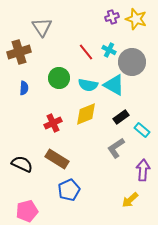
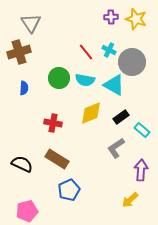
purple cross: moved 1 px left; rotated 16 degrees clockwise
gray triangle: moved 11 px left, 4 px up
cyan semicircle: moved 3 px left, 5 px up
yellow diamond: moved 5 px right, 1 px up
red cross: rotated 36 degrees clockwise
purple arrow: moved 2 px left
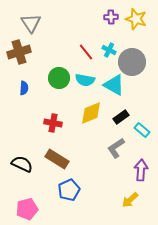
pink pentagon: moved 2 px up
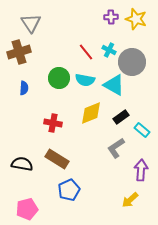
black semicircle: rotated 15 degrees counterclockwise
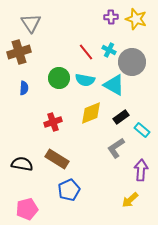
red cross: moved 1 px up; rotated 30 degrees counterclockwise
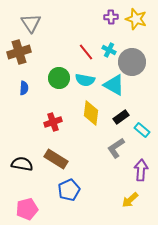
yellow diamond: rotated 60 degrees counterclockwise
brown rectangle: moved 1 px left
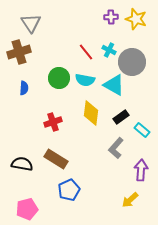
gray L-shape: rotated 15 degrees counterclockwise
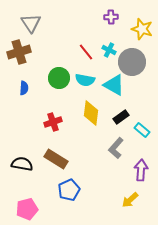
yellow star: moved 6 px right, 10 px down
